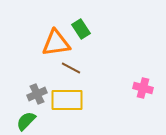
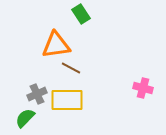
green rectangle: moved 15 px up
orange triangle: moved 2 px down
green semicircle: moved 1 px left, 3 px up
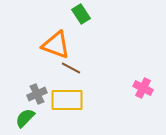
orange triangle: rotated 28 degrees clockwise
pink cross: rotated 12 degrees clockwise
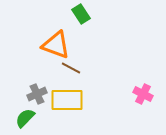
pink cross: moved 6 px down
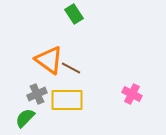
green rectangle: moved 7 px left
orange triangle: moved 7 px left, 15 px down; rotated 16 degrees clockwise
pink cross: moved 11 px left
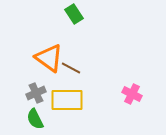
orange triangle: moved 2 px up
gray cross: moved 1 px left, 1 px up
green semicircle: moved 10 px right, 1 px down; rotated 70 degrees counterclockwise
